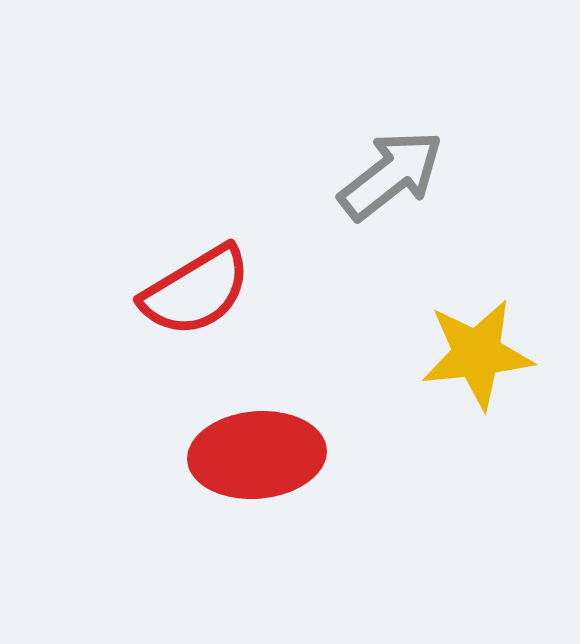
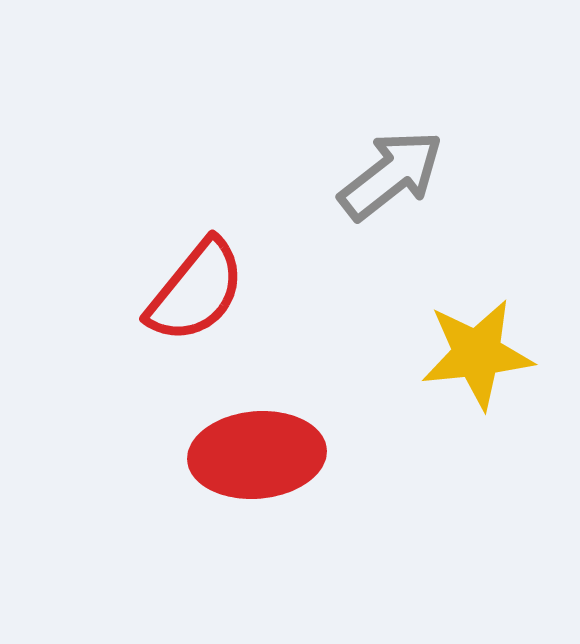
red semicircle: rotated 20 degrees counterclockwise
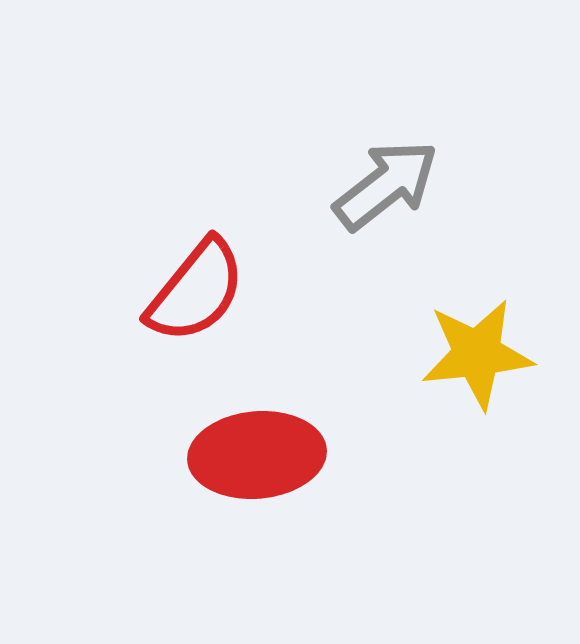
gray arrow: moved 5 px left, 10 px down
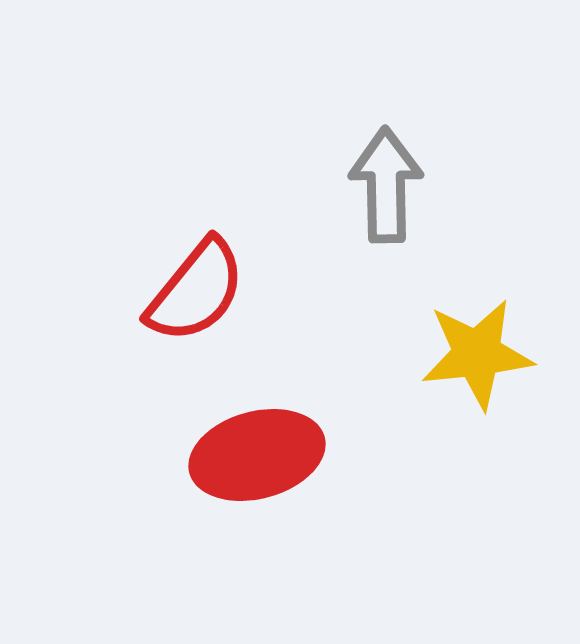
gray arrow: rotated 53 degrees counterclockwise
red ellipse: rotated 10 degrees counterclockwise
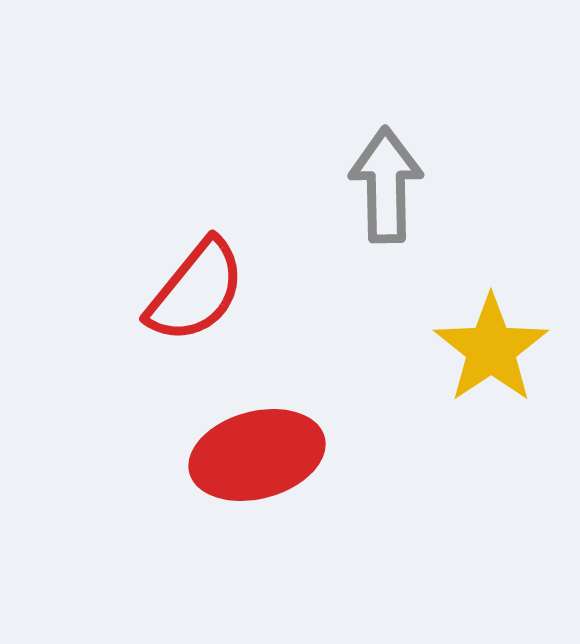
yellow star: moved 14 px right, 5 px up; rotated 28 degrees counterclockwise
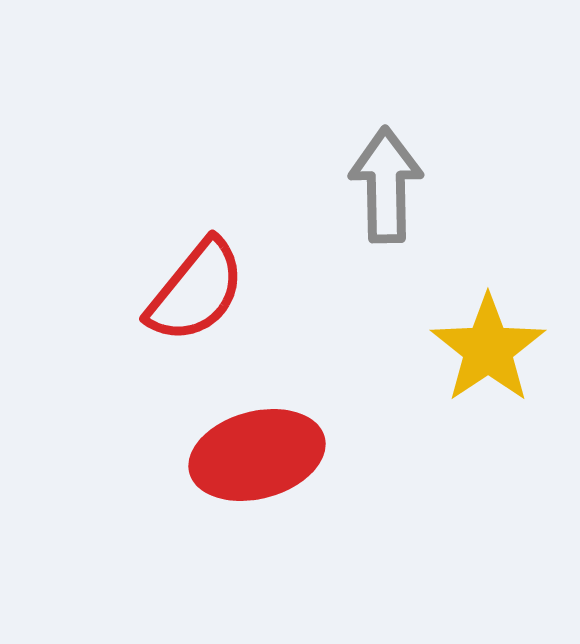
yellow star: moved 3 px left
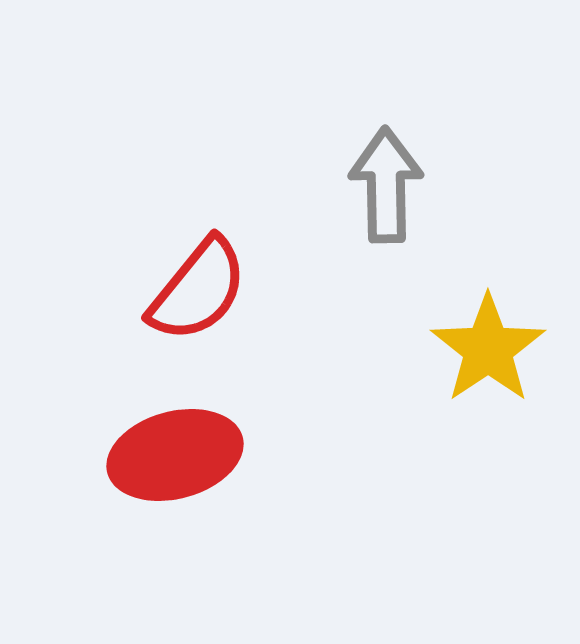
red semicircle: moved 2 px right, 1 px up
red ellipse: moved 82 px left
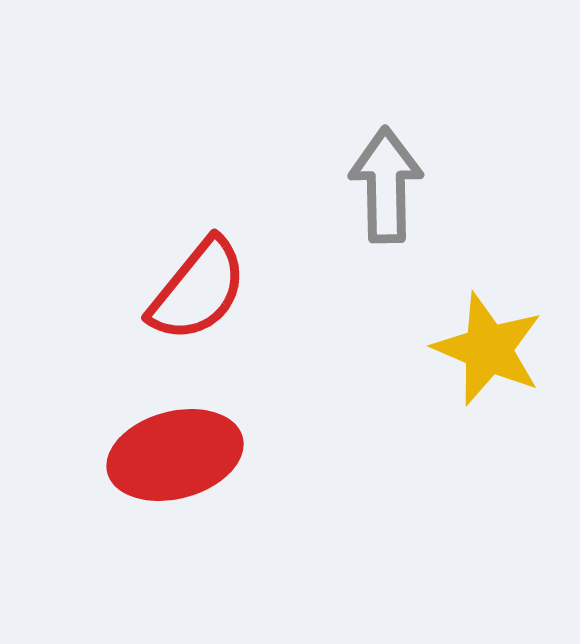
yellow star: rotated 15 degrees counterclockwise
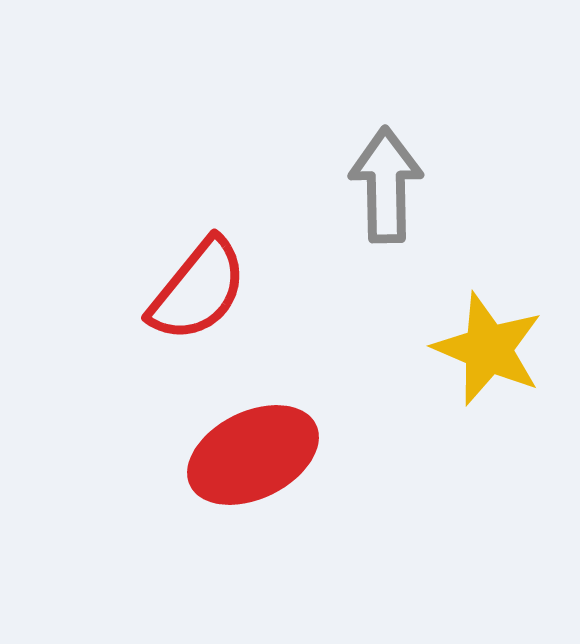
red ellipse: moved 78 px right; rotated 11 degrees counterclockwise
